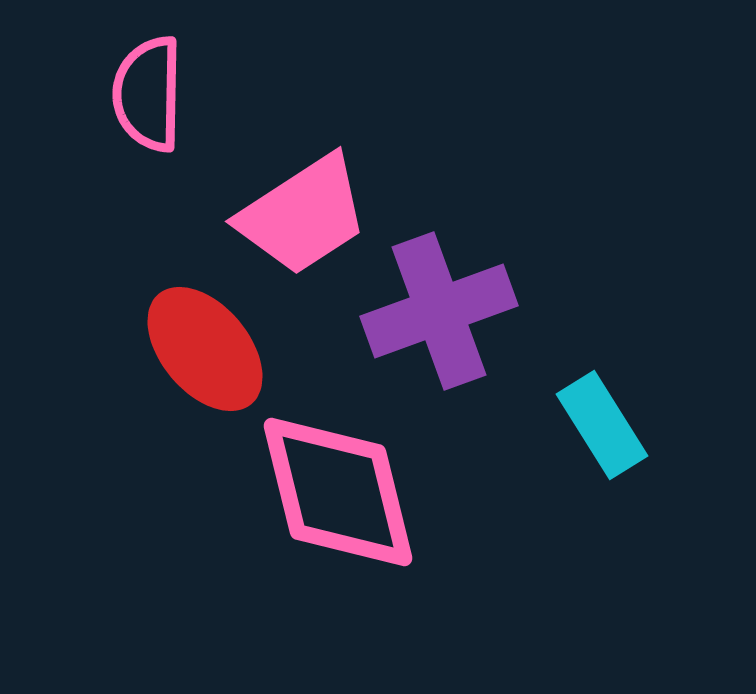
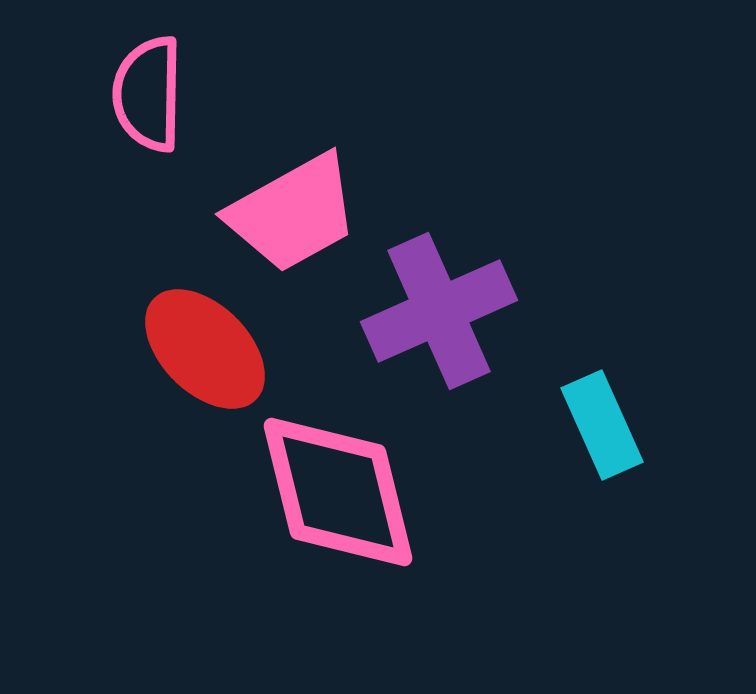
pink trapezoid: moved 10 px left, 2 px up; rotated 4 degrees clockwise
purple cross: rotated 4 degrees counterclockwise
red ellipse: rotated 5 degrees counterclockwise
cyan rectangle: rotated 8 degrees clockwise
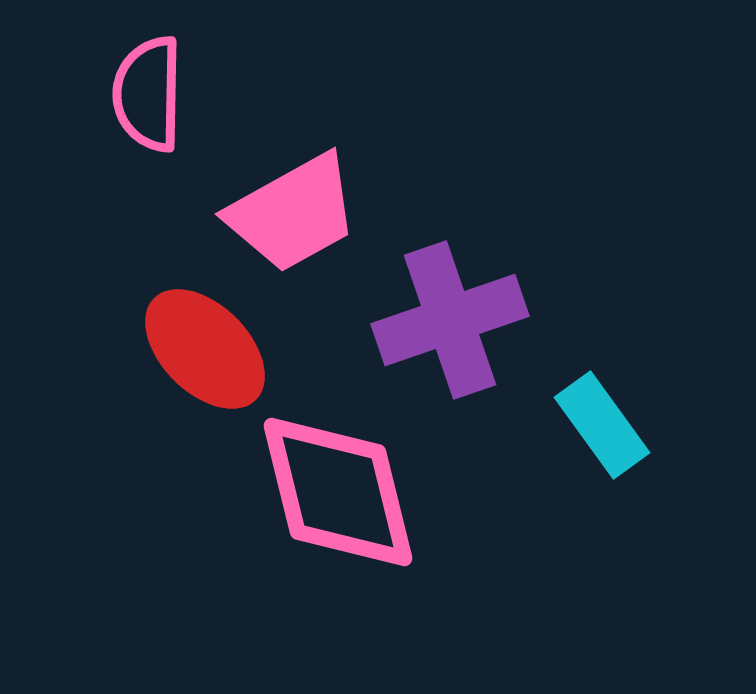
purple cross: moved 11 px right, 9 px down; rotated 5 degrees clockwise
cyan rectangle: rotated 12 degrees counterclockwise
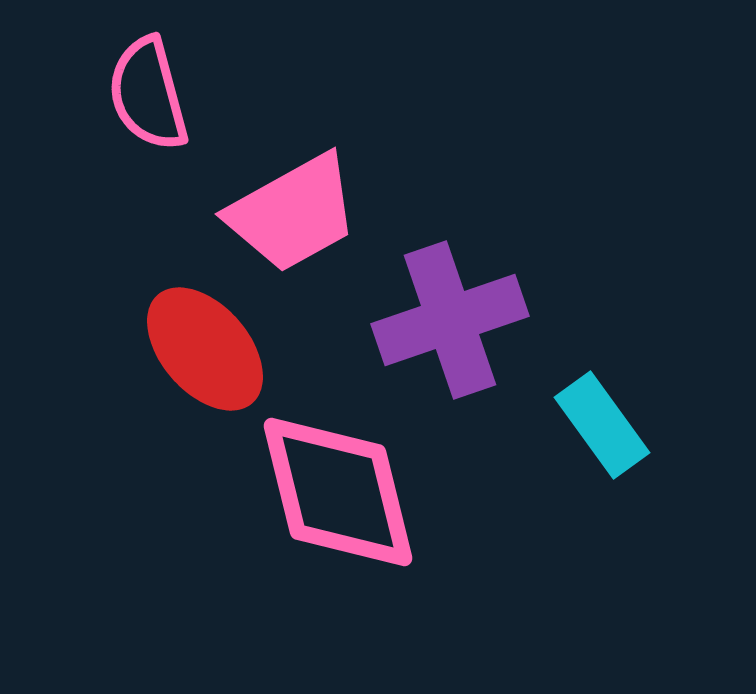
pink semicircle: rotated 16 degrees counterclockwise
red ellipse: rotated 4 degrees clockwise
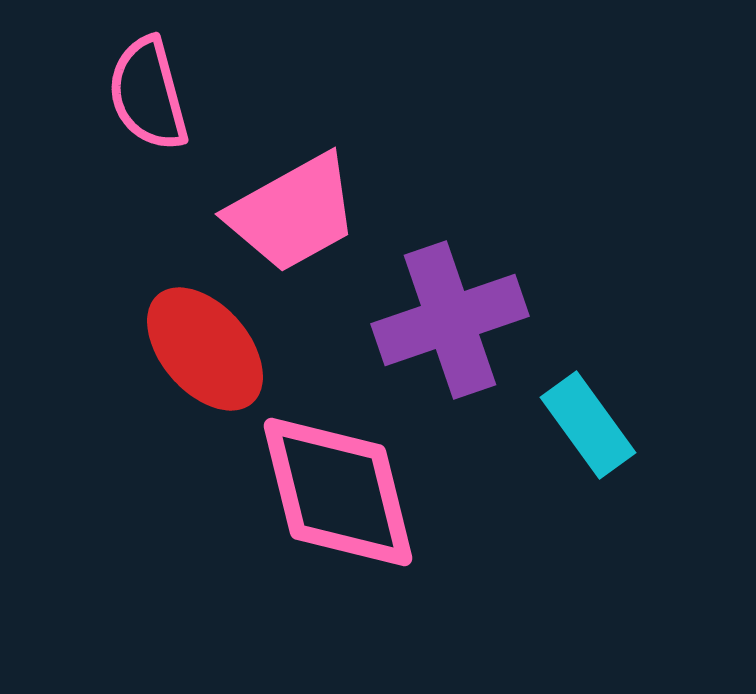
cyan rectangle: moved 14 px left
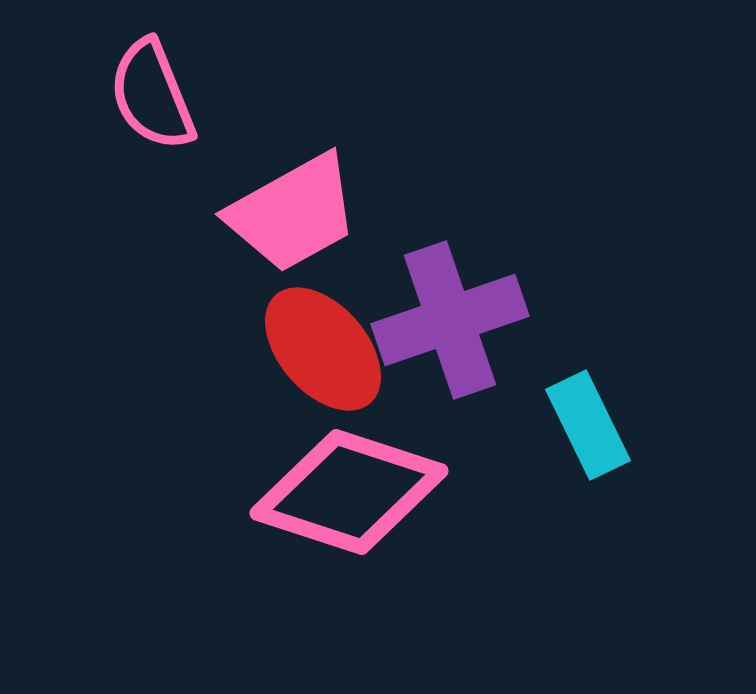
pink semicircle: moved 4 px right, 1 px down; rotated 7 degrees counterclockwise
red ellipse: moved 118 px right
cyan rectangle: rotated 10 degrees clockwise
pink diamond: moved 11 px right; rotated 58 degrees counterclockwise
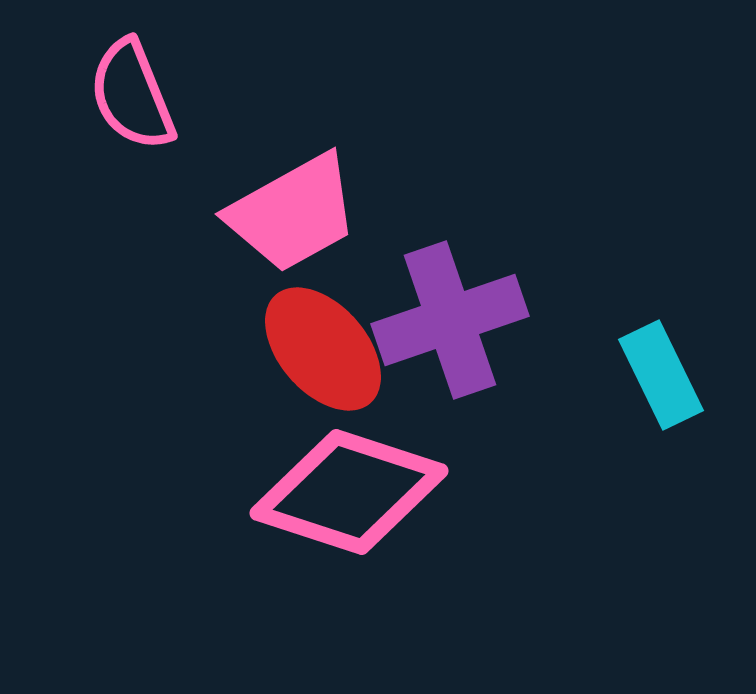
pink semicircle: moved 20 px left
cyan rectangle: moved 73 px right, 50 px up
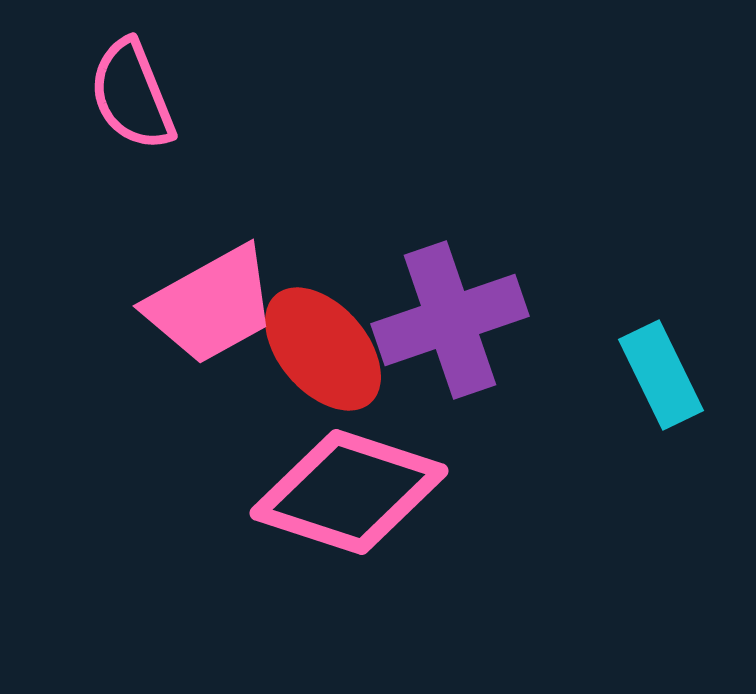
pink trapezoid: moved 82 px left, 92 px down
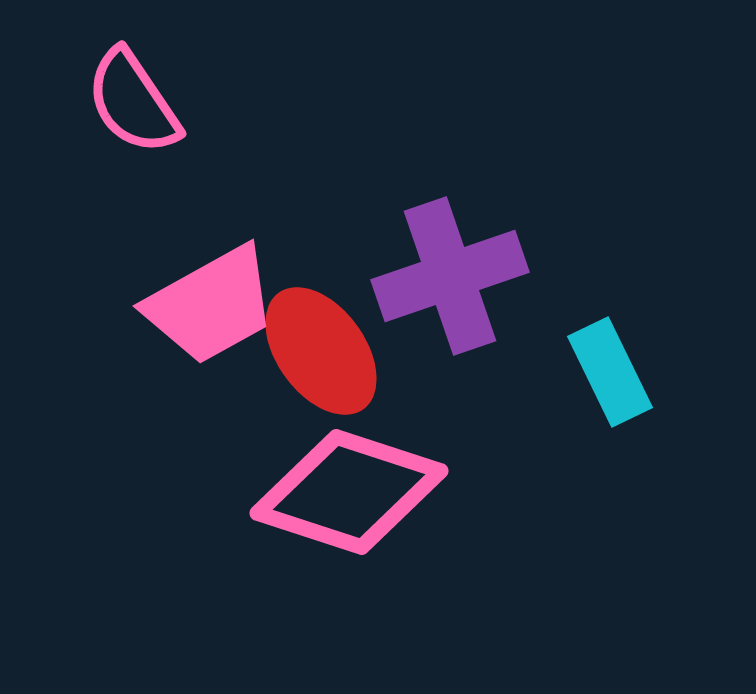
pink semicircle: moved 1 px right, 7 px down; rotated 12 degrees counterclockwise
purple cross: moved 44 px up
red ellipse: moved 2 px left, 2 px down; rotated 5 degrees clockwise
cyan rectangle: moved 51 px left, 3 px up
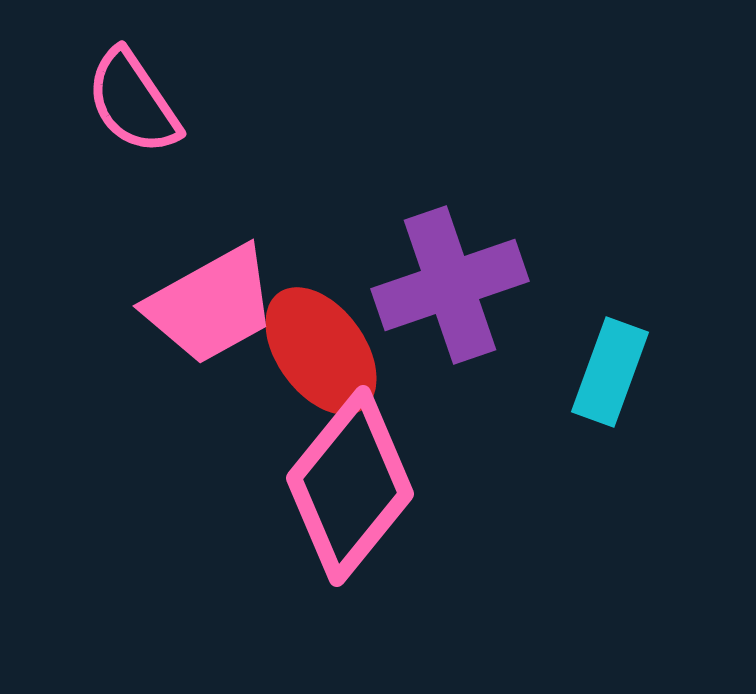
purple cross: moved 9 px down
cyan rectangle: rotated 46 degrees clockwise
pink diamond: moved 1 px right, 6 px up; rotated 69 degrees counterclockwise
